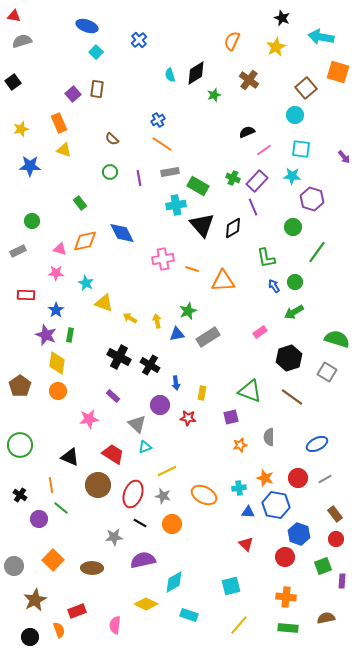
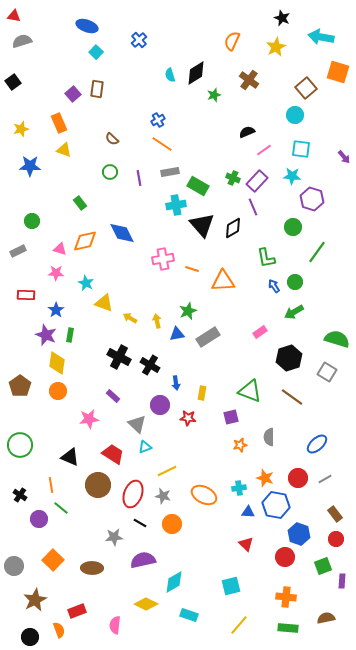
blue ellipse at (317, 444): rotated 15 degrees counterclockwise
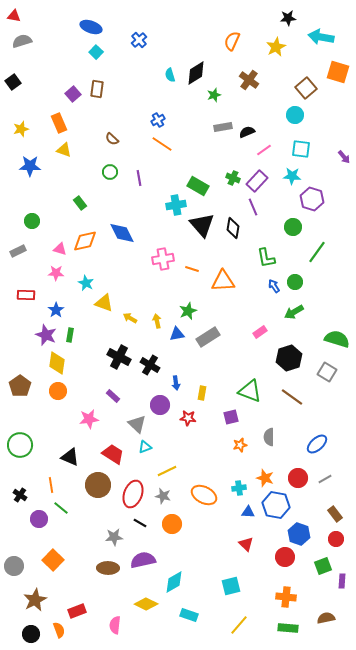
black star at (282, 18): moved 6 px right; rotated 28 degrees counterclockwise
blue ellipse at (87, 26): moved 4 px right, 1 px down
gray rectangle at (170, 172): moved 53 px right, 45 px up
black diamond at (233, 228): rotated 50 degrees counterclockwise
brown ellipse at (92, 568): moved 16 px right
black circle at (30, 637): moved 1 px right, 3 px up
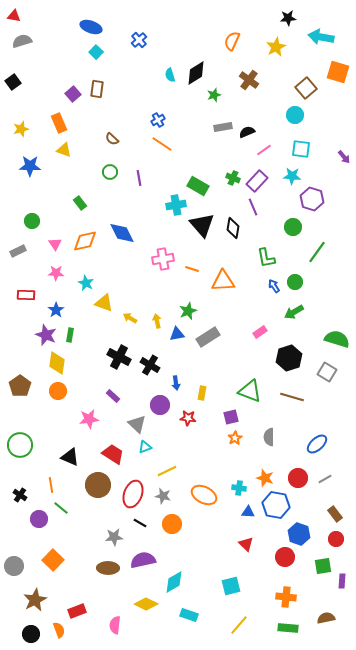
pink triangle at (60, 249): moved 5 px left, 5 px up; rotated 40 degrees clockwise
brown line at (292, 397): rotated 20 degrees counterclockwise
orange star at (240, 445): moved 5 px left, 7 px up; rotated 16 degrees counterclockwise
cyan cross at (239, 488): rotated 16 degrees clockwise
green square at (323, 566): rotated 12 degrees clockwise
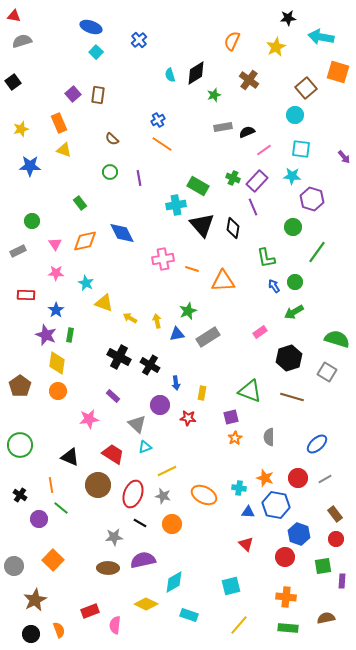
brown rectangle at (97, 89): moved 1 px right, 6 px down
red rectangle at (77, 611): moved 13 px right
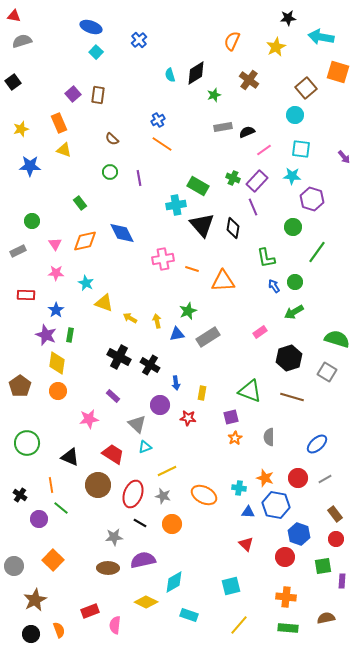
green circle at (20, 445): moved 7 px right, 2 px up
yellow diamond at (146, 604): moved 2 px up
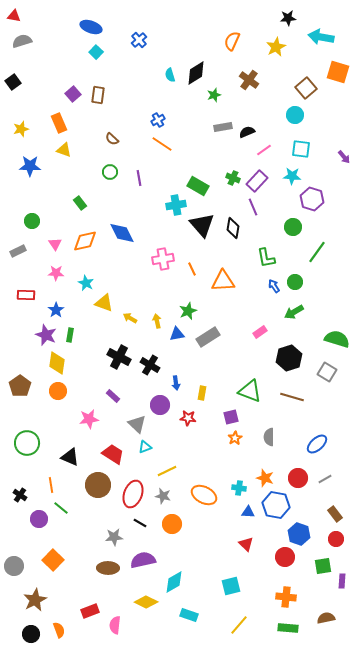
orange line at (192, 269): rotated 48 degrees clockwise
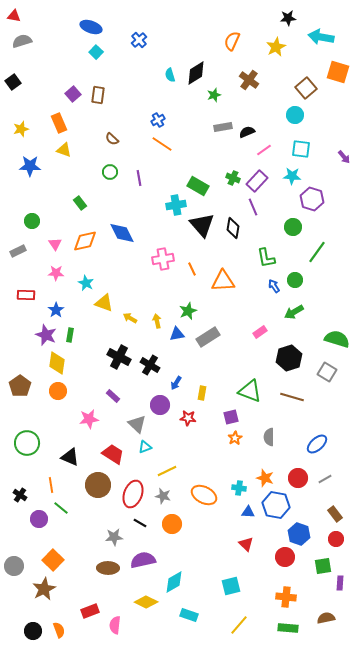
green circle at (295, 282): moved 2 px up
blue arrow at (176, 383): rotated 40 degrees clockwise
purple rectangle at (342, 581): moved 2 px left, 2 px down
brown star at (35, 600): moved 9 px right, 11 px up
black circle at (31, 634): moved 2 px right, 3 px up
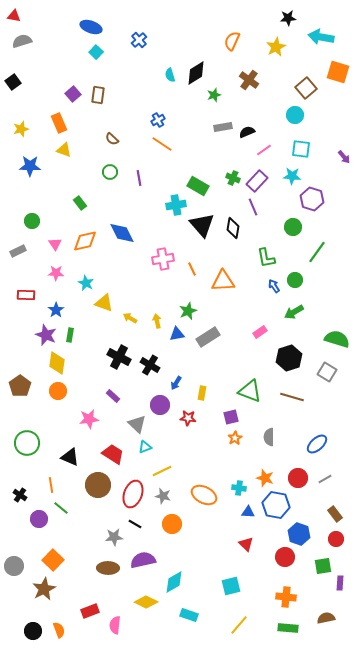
yellow line at (167, 471): moved 5 px left
black line at (140, 523): moved 5 px left, 1 px down
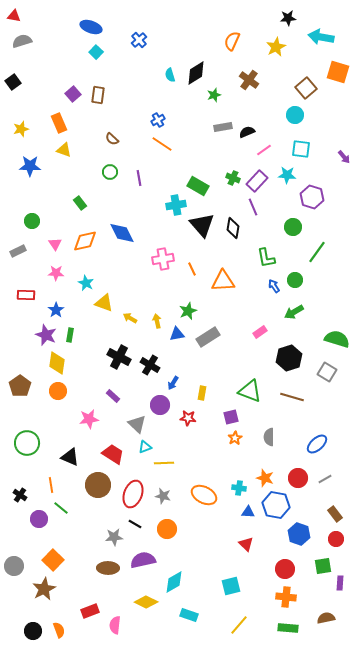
cyan star at (292, 176): moved 5 px left, 1 px up
purple hexagon at (312, 199): moved 2 px up
blue arrow at (176, 383): moved 3 px left
yellow line at (162, 471): moved 2 px right, 8 px up; rotated 24 degrees clockwise
orange circle at (172, 524): moved 5 px left, 5 px down
red circle at (285, 557): moved 12 px down
